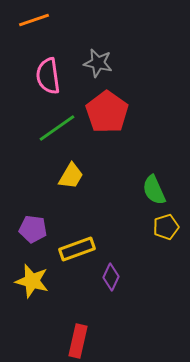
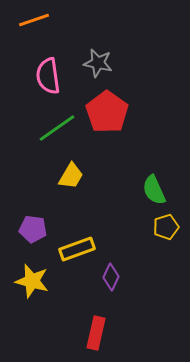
red rectangle: moved 18 px right, 8 px up
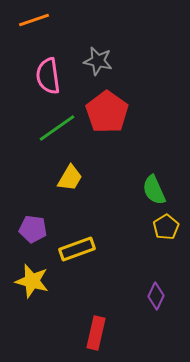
gray star: moved 2 px up
yellow trapezoid: moved 1 px left, 2 px down
yellow pentagon: rotated 15 degrees counterclockwise
purple diamond: moved 45 px right, 19 px down
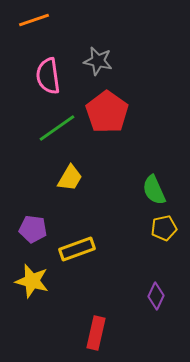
yellow pentagon: moved 2 px left, 1 px down; rotated 20 degrees clockwise
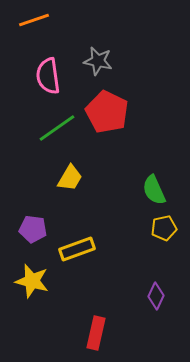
red pentagon: rotated 9 degrees counterclockwise
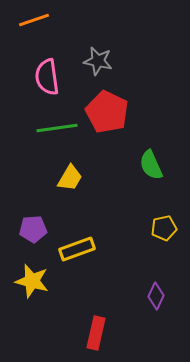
pink semicircle: moved 1 px left, 1 px down
green line: rotated 27 degrees clockwise
green semicircle: moved 3 px left, 25 px up
purple pentagon: rotated 12 degrees counterclockwise
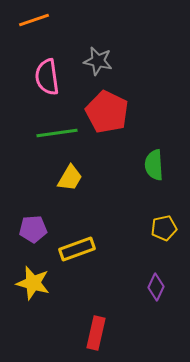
green line: moved 5 px down
green semicircle: moved 3 px right; rotated 20 degrees clockwise
yellow star: moved 1 px right, 2 px down
purple diamond: moved 9 px up
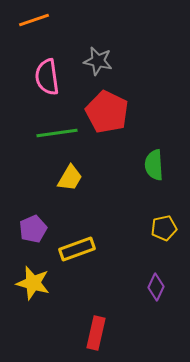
purple pentagon: rotated 20 degrees counterclockwise
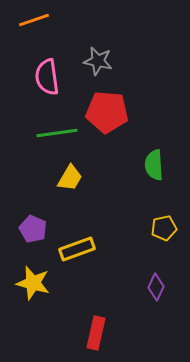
red pentagon: rotated 21 degrees counterclockwise
purple pentagon: rotated 24 degrees counterclockwise
